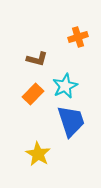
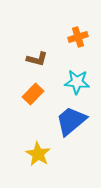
cyan star: moved 12 px right, 4 px up; rotated 30 degrees clockwise
blue trapezoid: rotated 112 degrees counterclockwise
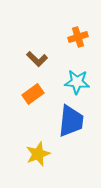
brown L-shape: rotated 30 degrees clockwise
orange rectangle: rotated 10 degrees clockwise
blue trapezoid: rotated 136 degrees clockwise
yellow star: rotated 20 degrees clockwise
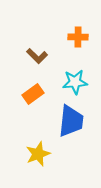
orange cross: rotated 18 degrees clockwise
brown L-shape: moved 3 px up
cyan star: moved 2 px left; rotated 10 degrees counterclockwise
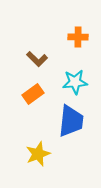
brown L-shape: moved 3 px down
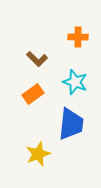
cyan star: rotated 25 degrees clockwise
blue trapezoid: moved 3 px down
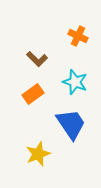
orange cross: moved 1 px up; rotated 24 degrees clockwise
blue trapezoid: rotated 40 degrees counterclockwise
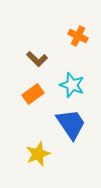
cyan star: moved 3 px left, 3 px down
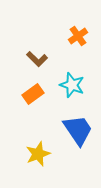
orange cross: rotated 30 degrees clockwise
blue trapezoid: moved 7 px right, 6 px down
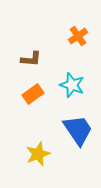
brown L-shape: moved 6 px left; rotated 40 degrees counterclockwise
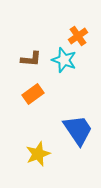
cyan star: moved 8 px left, 25 px up
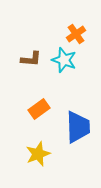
orange cross: moved 2 px left, 2 px up
orange rectangle: moved 6 px right, 15 px down
blue trapezoid: moved 3 px up; rotated 32 degrees clockwise
